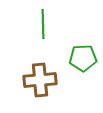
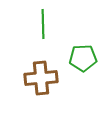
brown cross: moved 1 px right, 2 px up
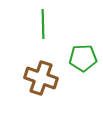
brown cross: rotated 24 degrees clockwise
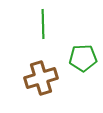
brown cross: rotated 36 degrees counterclockwise
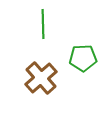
brown cross: rotated 24 degrees counterclockwise
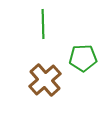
brown cross: moved 4 px right, 2 px down
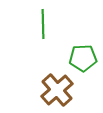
brown cross: moved 12 px right, 10 px down
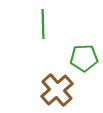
green pentagon: moved 1 px right
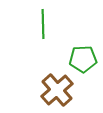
green pentagon: moved 1 px left, 1 px down
